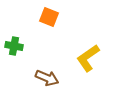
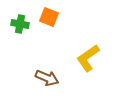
green cross: moved 6 px right, 22 px up
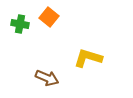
orange square: rotated 18 degrees clockwise
yellow L-shape: rotated 52 degrees clockwise
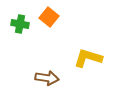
brown arrow: rotated 15 degrees counterclockwise
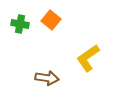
orange square: moved 2 px right, 3 px down
yellow L-shape: rotated 52 degrees counterclockwise
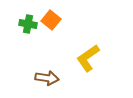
green cross: moved 8 px right
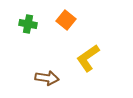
orange square: moved 15 px right
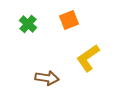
orange square: moved 3 px right; rotated 30 degrees clockwise
green cross: rotated 30 degrees clockwise
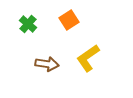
orange square: rotated 12 degrees counterclockwise
brown arrow: moved 14 px up
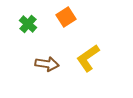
orange square: moved 3 px left, 3 px up
